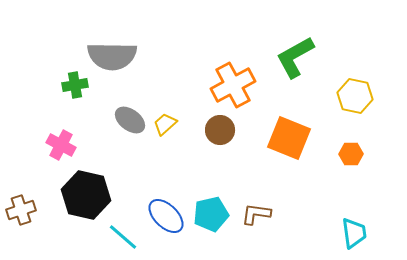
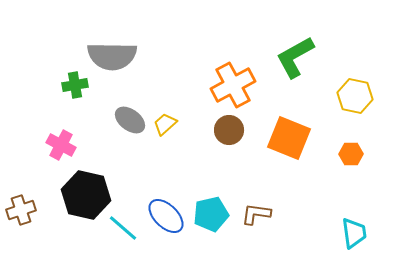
brown circle: moved 9 px right
cyan line: moved 9 px up
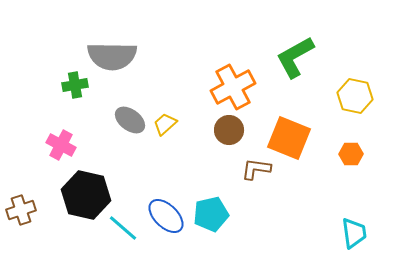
orange cross: moved 2 px down
brown L-shape: moved 45 px up
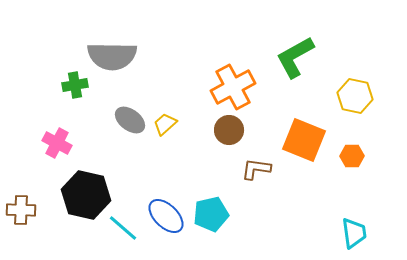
orange square: moved 15 px right, 2 px down
pink cross: moved 4 px left, 2 px up
orange hexagon: moved 1 px right, 2 px down
brown cross: rotated 20 degrees clockwise
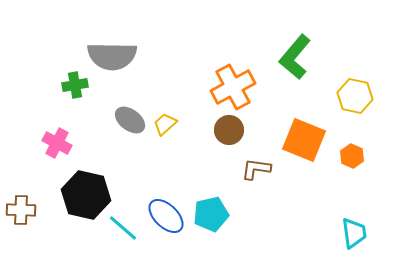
green L-shape: rotated 21 degrees counterclockwise
orange hexagon: rotated 25 degrees clockwise
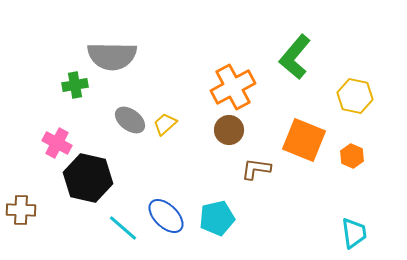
black hexagon: moved 2 px right, 17 px up
cyan pentagon: moved 6 px right, 4 px down
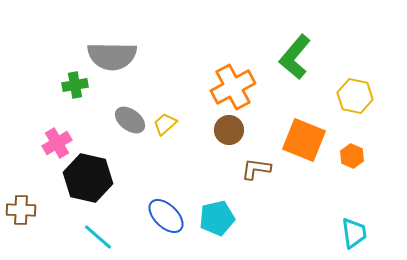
pink cross: rotated 32 degrees clockwise
cyan line: moved 25 px left, 9 px down
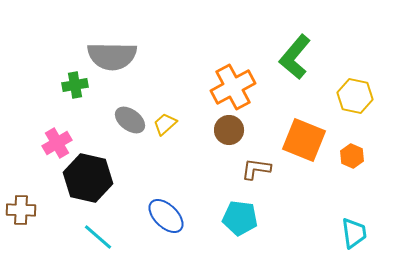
cyan pentagon: moved 23 px right; rotated 20 degrees clockwise
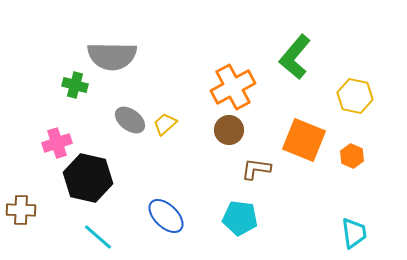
green cross: rotated 25 degrees clockwise
pink cross: rotated 12 degrees clockwise
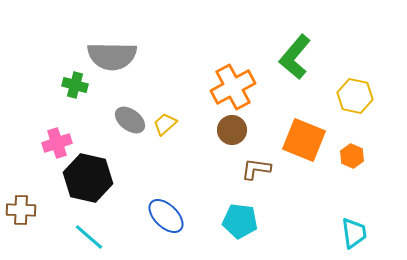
brown circle: moved 3 px right
cyan pentagon: moved 3 px down
cyan line: moved 9 px left
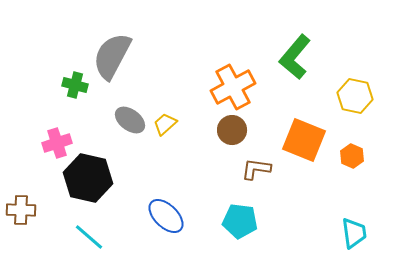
gray semicircle: rotated 117 degrees clockwise
